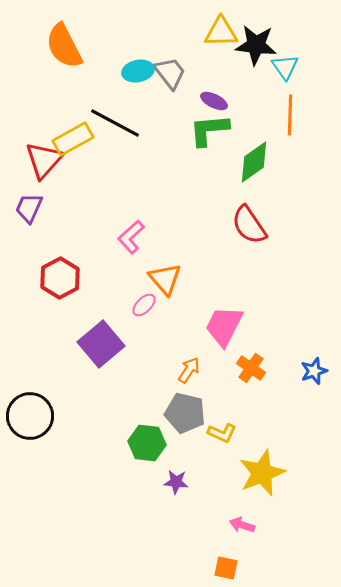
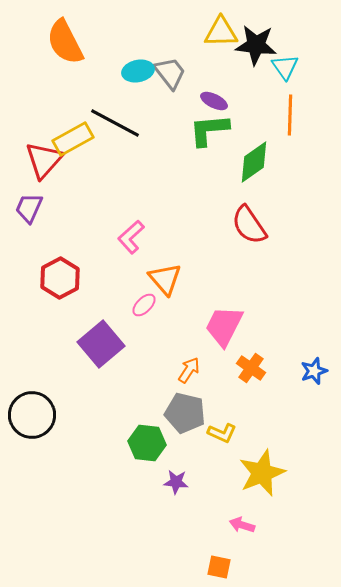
orange semicircle: moved 1 px right, 4 px up
black circle: moved 2 px right, 1 px up
orange square: moved 7 px left, 1 px up
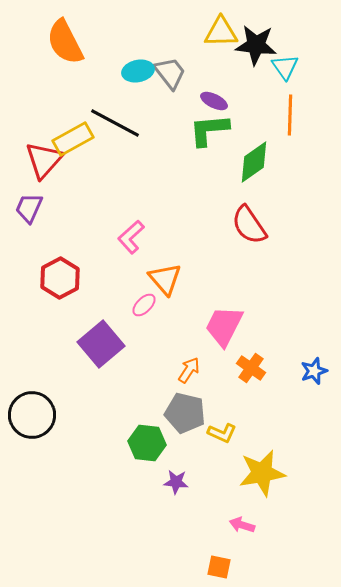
yellow star: rotated 12 degrees clockwise
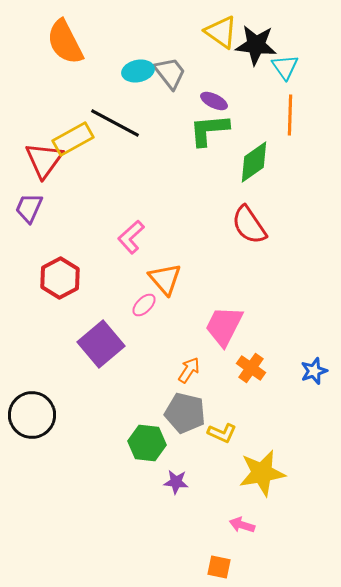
yellow triangle: rotated 36 degrees clockwise
red triangle: rotated 6 degrees counterclockwise
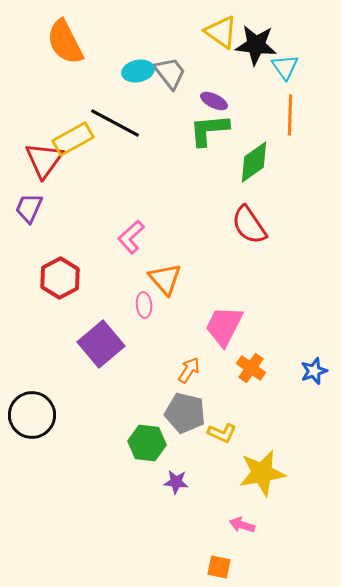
pink ellipse: rotated 50 degrees counterclockwise
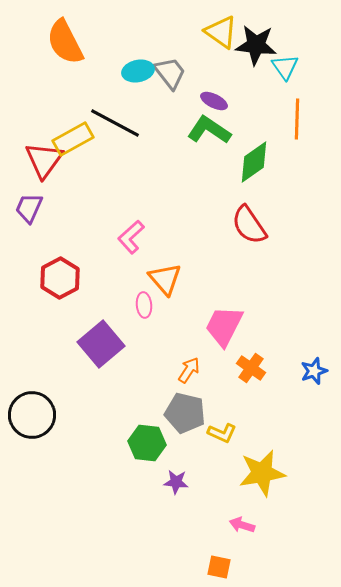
orange line: moved 7 px right, 4 px down
green L-shape: rotated 39 degrees clockwise
